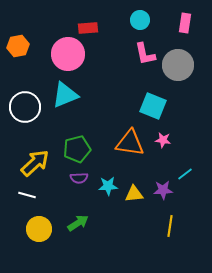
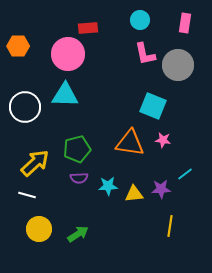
orange hexagon: rotated 10 degrees clockwise
cyan triangle: rotated 24 degrees clockwise
purple star: moved 2 px left, 1 px up
green arrow: moved 11 px down
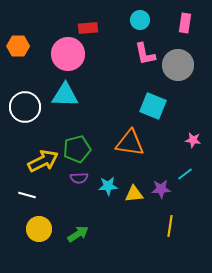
pink star: moved 30 px right
yellow arrow: moved 8 px right, 2 px up; rotated 16 degrees clockwise
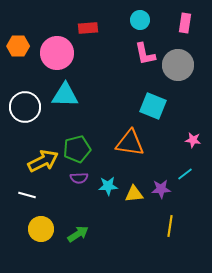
pink circle: moved 11 px left, 1 px up
yellow circle: moved 2 px right
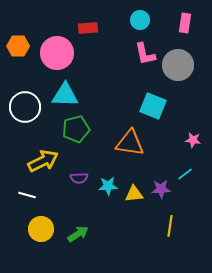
green pentagon: moved 1 px left, 20 px up
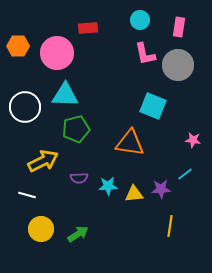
pink rectangle: moved 6 px left, 4 px down
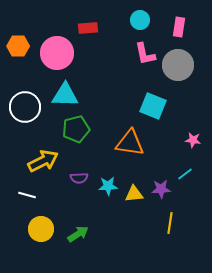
yellow line: moved 3 px up
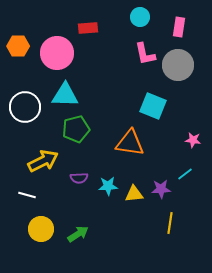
cyan circle: moved 3 px up
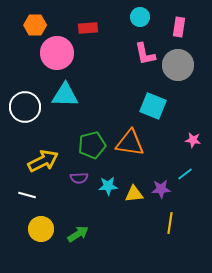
orange hexagon: moved 17 px right, 21 px up
green pentagon: moved 16 px right, 16 px down
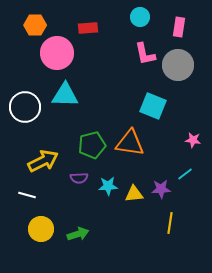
green arrow: rotated 15 degrees clockwise
